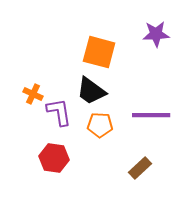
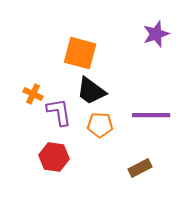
purple star: rotated 16 degrees counterclockwise
orange square: moved 19 px left, 1 px down
red hexagon: moved 1 px up
brown rectangle: rotated 15 degrees clockwise
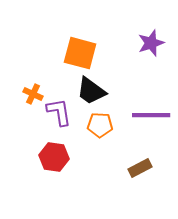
purple star: moved 5 px left, 9 px down
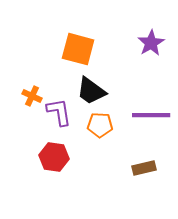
purple star: rotated 12 degrees counterclockwise
orange square: moved 2 px left, 4 px up
orange cross: moved 1 px left, 2 px down
brown rectangle: moved 4 px right; rotated 15 degrees clockwise
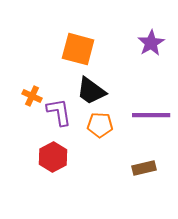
red hexagon: moved 1 px left; rotated 24 degrees clockwise
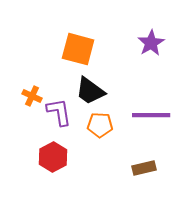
black trapezoid: moved 1 px left
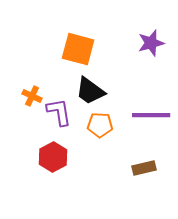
purple star: rotated 16 degrees clockwise
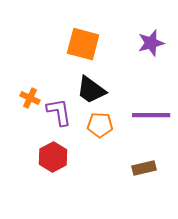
orange square: moved 5 px right, 5 px up
black trapezoid: moved 1 px right, 1 px up
orange cross: moved 2 px left, 2 px down
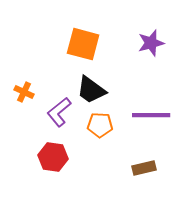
orange cross: moved 6 px left, 6 px up
purple L-shape: rotated 120 degrees counterclockwise
red hexagon: rotated 24 degrees counterclockwise
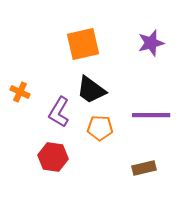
orange square: rotated 28 degrees counterclockwise
orange cross: moved 4 px left
purple L-shape: rotated 20 degrees counterclockwise
orange pentagon: moved 3 px down
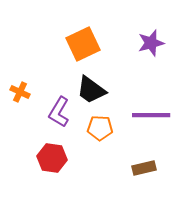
orange square: rotated 12 degrees counterclockwise
red hexagon: moved 1 px left, 1 px down
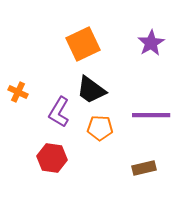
purple star: rotated 16 degrees counterclockwise
orange cross: moved 2 px left
